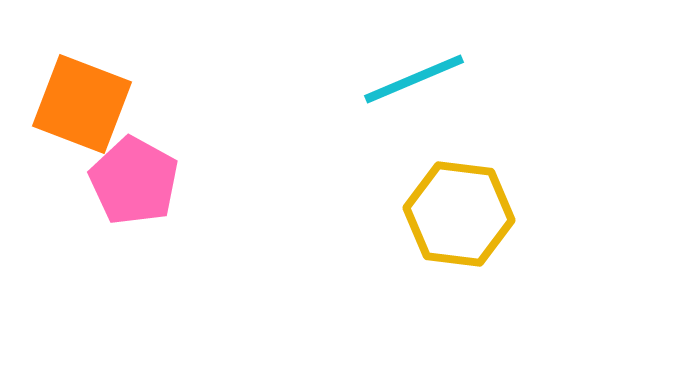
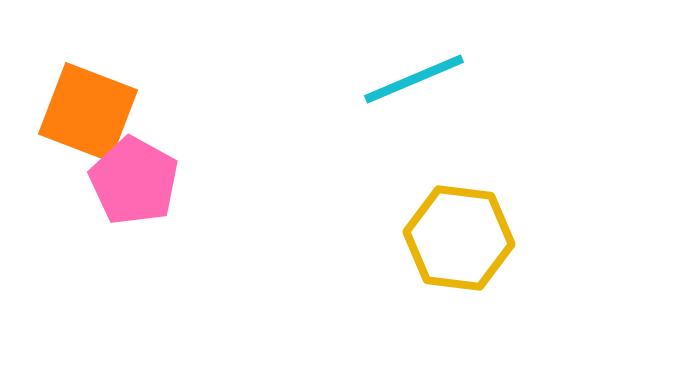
orange square: moved 6 px right, 8 px down
yellow hexagon: moved 24 px down
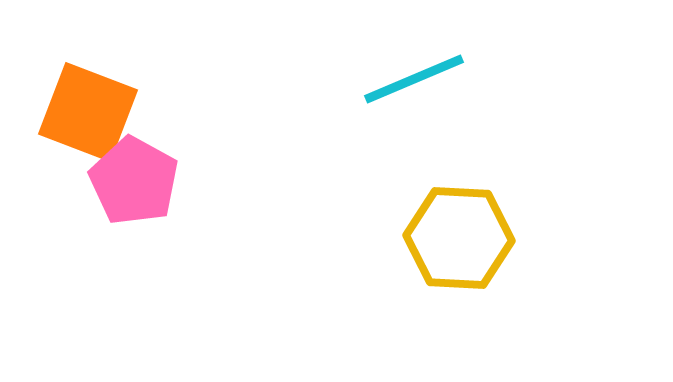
yellow hexagon: rotated 4 degrees counterclockwise
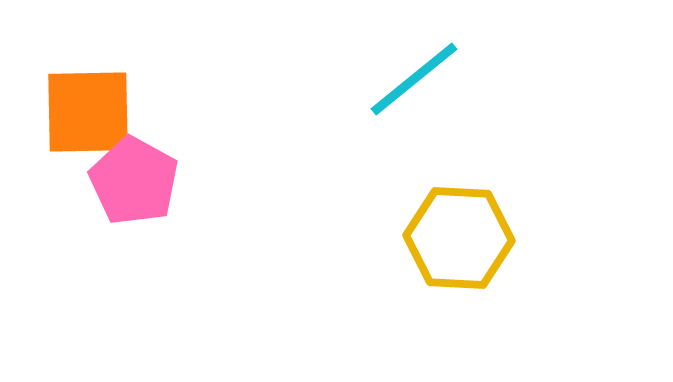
cyan line: rotated 16 degrees counterclockwise
orange square: rotated 22 degrees counterclockwise
